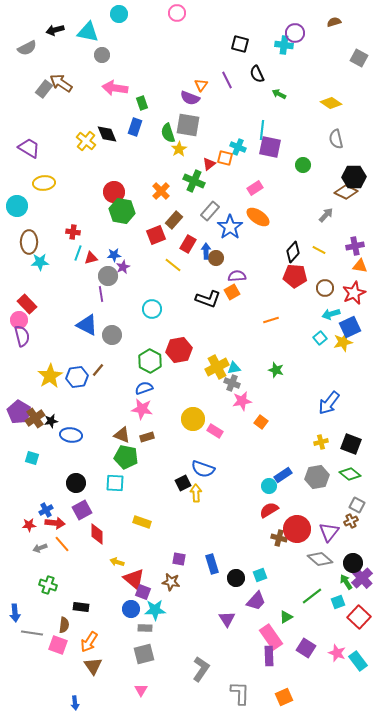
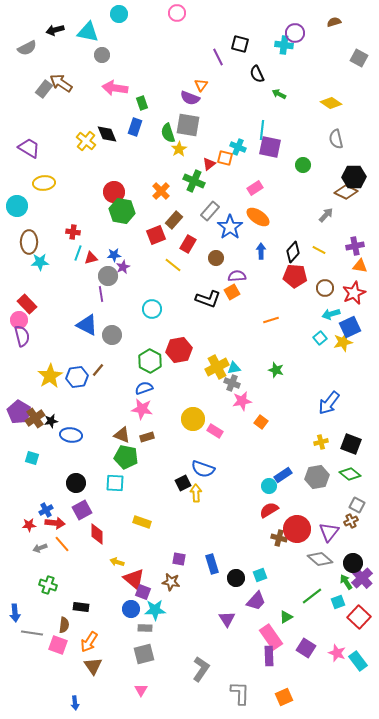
purple line at (227, 80): moved 9 px left, 23 px up
blue arrow at (206, 251): moved 55 px right
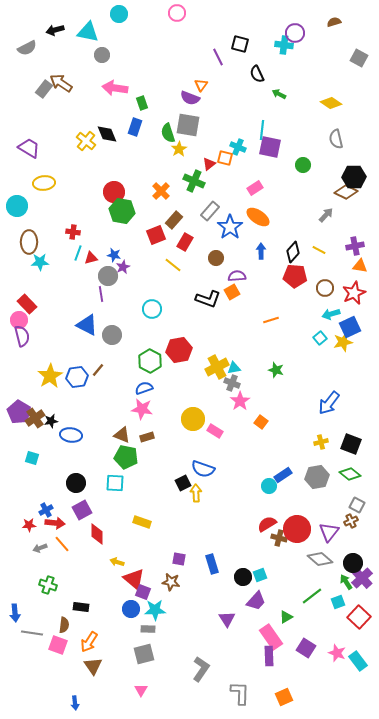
red rectangle at (188, 244): moved 3 px left, 2 px up
blue star at (114, 255): rotated 16 degrees clockwise
pink star at (242, 401): moved 2 px left; rotated 24 degrees counterclockwise
red semicircle at (269, 510): moved 2 px left, 14 px down
black circle at (236, 578): moved 7 px right, 1 px up
gray rectangle at (145, 628): moved 3 px right, 1 px down
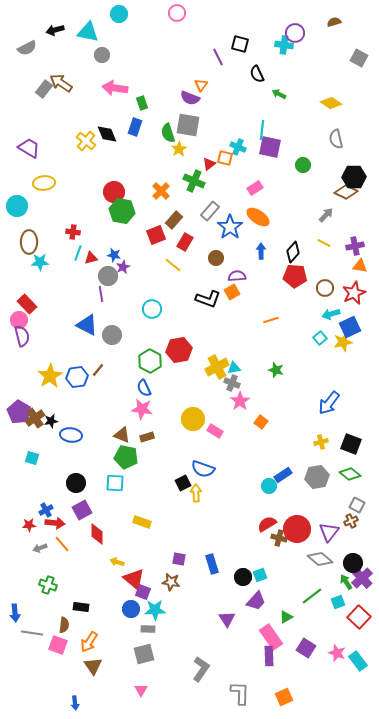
yellow line at (319, 250): moved 5 px right, 7 px up
blue semicircle at (144, 388): rotated 96 degrees counterclockwise
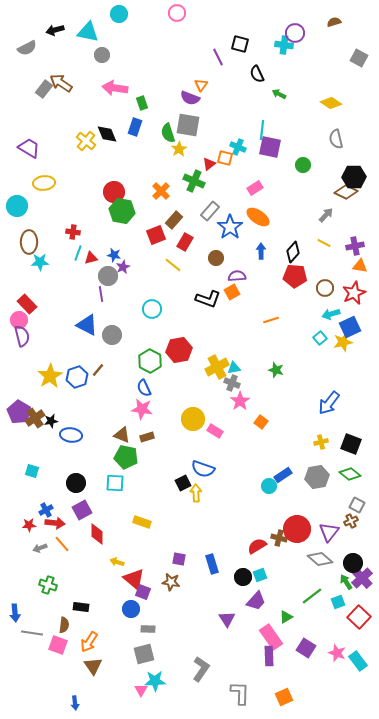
blue hexagon at (77, 377): rotated 10 degrees counterclockwise
cyan square at (32, 458): moved 13 px down
red semicircle at (267, 524): moved 10 px left, 22 px down
cyan star at (155, 610): moved 71 px down
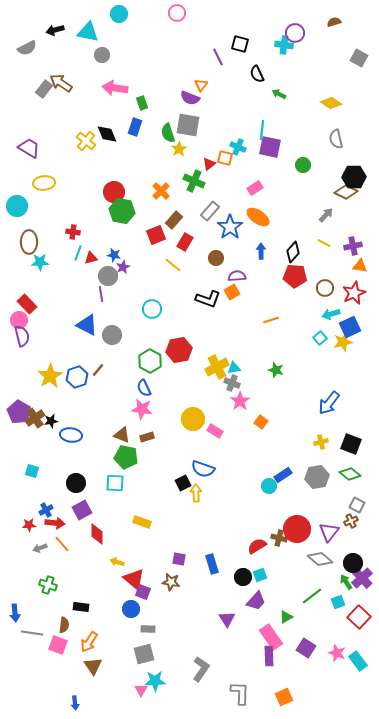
purple cross at (355, 246): moved 2 px left
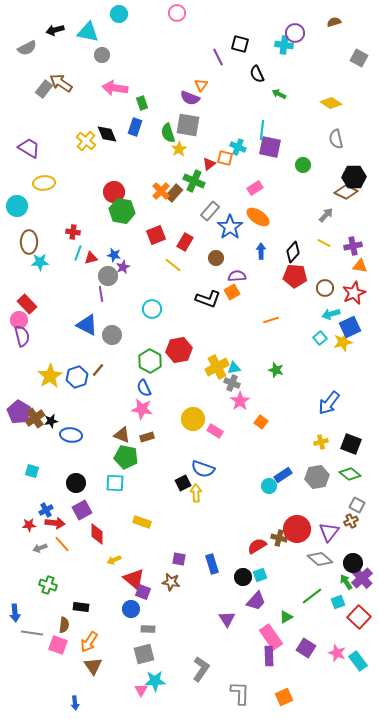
brown rectangle at (174, 220): moved 27 px up
yellow arrow at (117, 562): moved 3 px left, 2 px up; rotated 40 degrees counterclockwise
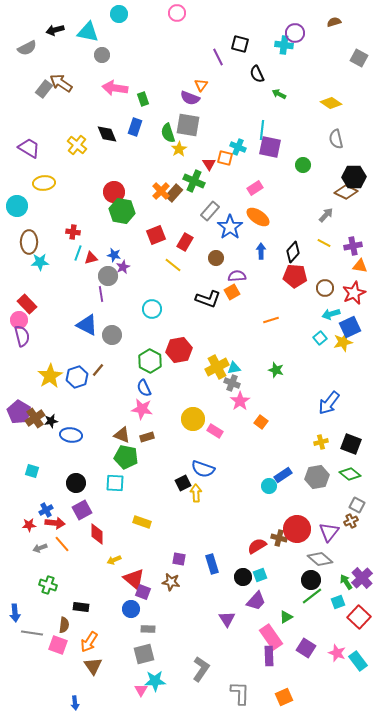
green rectangle at (142, 103): moved 1 px right, 4 px up
yellow cross at (86, 141): moved 9 px left, 4 px down
red triangle at (209, 164): rotated 24 degrees counterclockwise
black circle at (353, 563): moved 42 px left, 17 px down
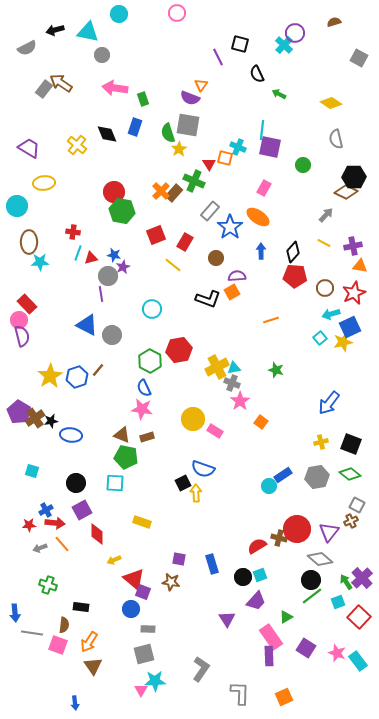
cyan cross at (284, 45): rotated 36 degrees clockwise
pink rectangle at (255, 188): moved 9 px right; rotated 28 degrees counterclockwise
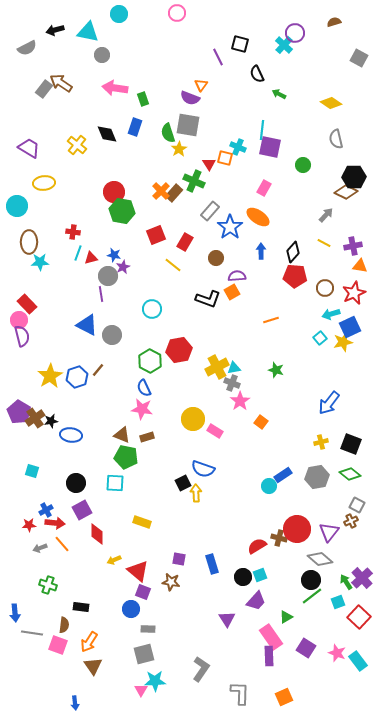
red triangle at (134, 579): moved 4 px right, 8 px up
